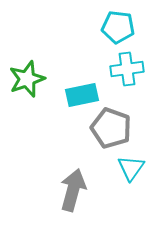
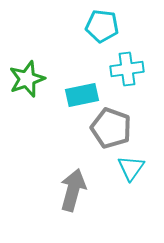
cyan pentagon: moved 16 px left, 1 px up
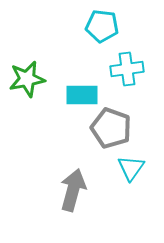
green star: rotated 9 degrees clockwise
cyan rectangle: rotated 12 degrees clockwise
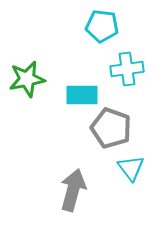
cyan triangle: rotated 12 degrees counterclockwise
